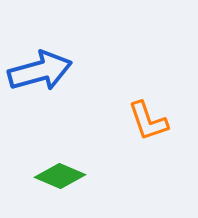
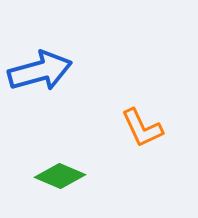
orange L-shape: moved 6 px left, 7 px down; rotated 6 degrees counterclockwise
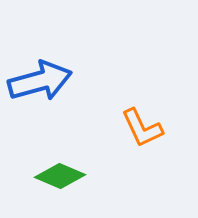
blue arrow: moved 10 px down
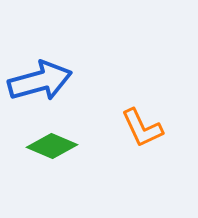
green diamond: moved 8 px left, 30 px up
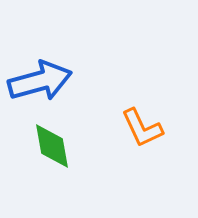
green diamond: rotated 57 degrees clockwise
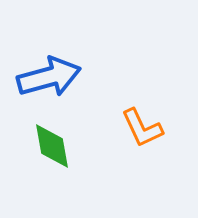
blue arrow: moved 9 px right, 4 px up
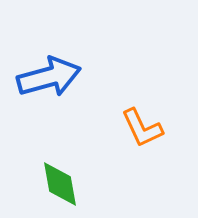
green diamond: moved 8 px right, 38 px down
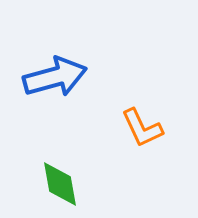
blue arrow: moved 6 px right
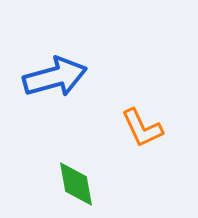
green diamond: moved 16 px right
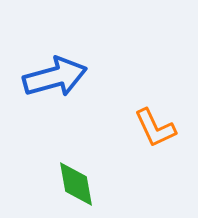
orange L-shape: moved 13 px right
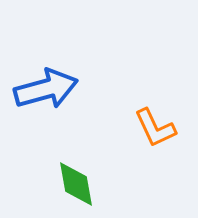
blue arrow: moved 9 px left, 12 px down
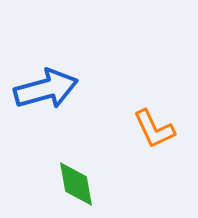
orange L-shape: moved 1 px left, 1 px down
